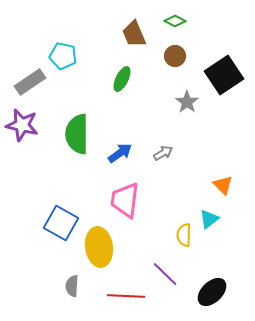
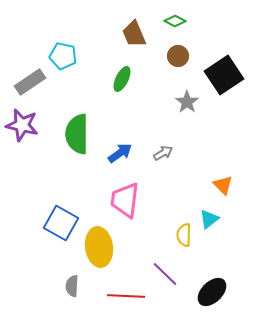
brown circle: moved 3 px right
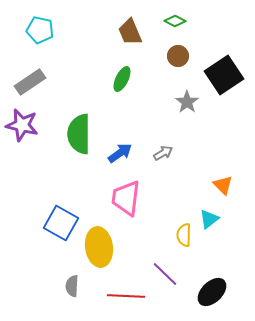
brown trapezoid: moved 4 px left, 2 px up
cyan pentagon: moved 23 px left, 26 px up
green semicircle: moved 2 px right
pink trapezoid: moved 1 px right, 2 px up
